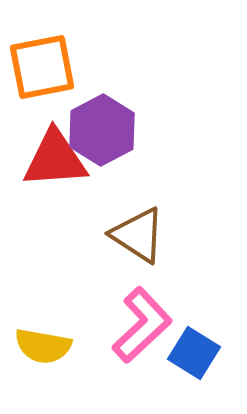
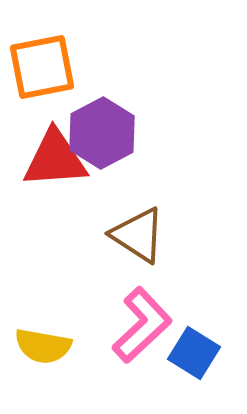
purple hexagon: moved 3 px down
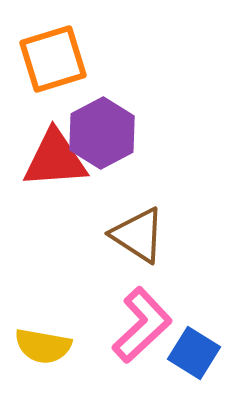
orange square: moved 11 px right, 8 px up; rotated 6 degrees counterclockwise
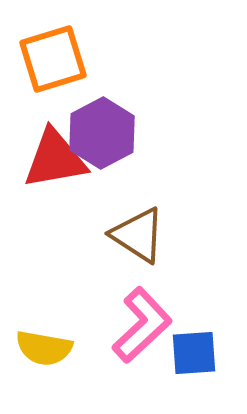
red triangle: rotated 6 degrees counterclockwise
yellow semicircle: moved 1 px right, 2 px down
blue square: rotated 36 degrees counterclockwise
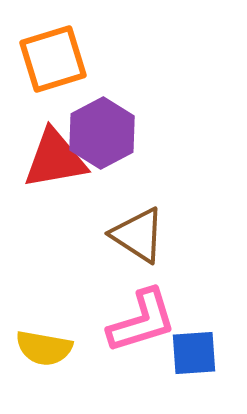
pink L-shape: moved 4 px up; rotated 26 degrees clockwise
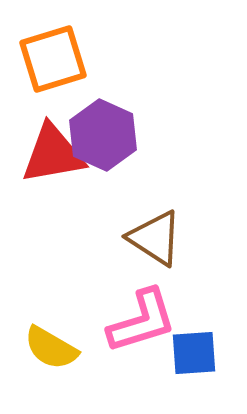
purple hexagon: moved 1 px right, 2 px down; rotated 8 degrees counterclockwise
red triangle: moved 2 px left, 5 px up
brown triangle: moved 17 px right, 3 px down
yellow semicircle: moved 7 px right; rotated 20 degrees clockwise
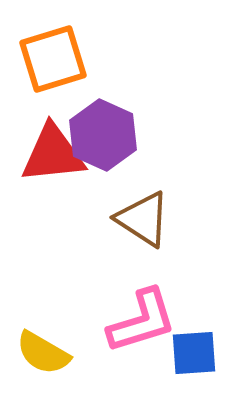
red triangle: rotated 4 degrees clockwise
brown triangle: moved 12 px left, 19 px up
yellow semicircle: moved 8 px left, 5 px down
